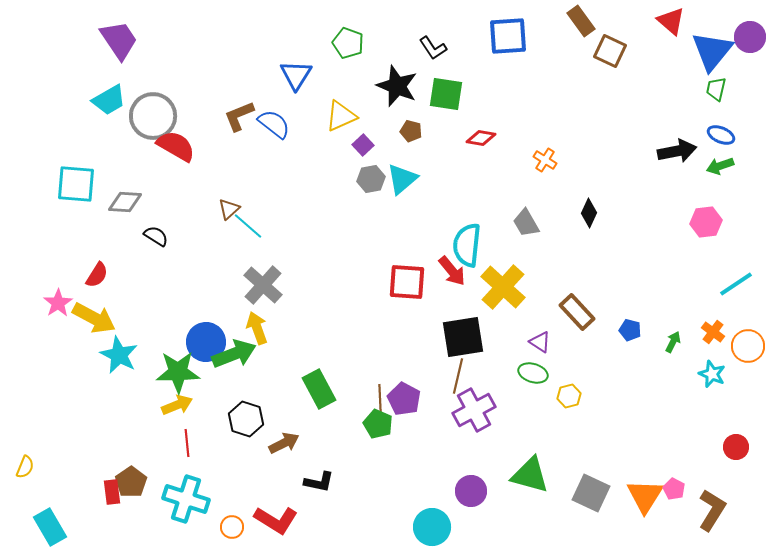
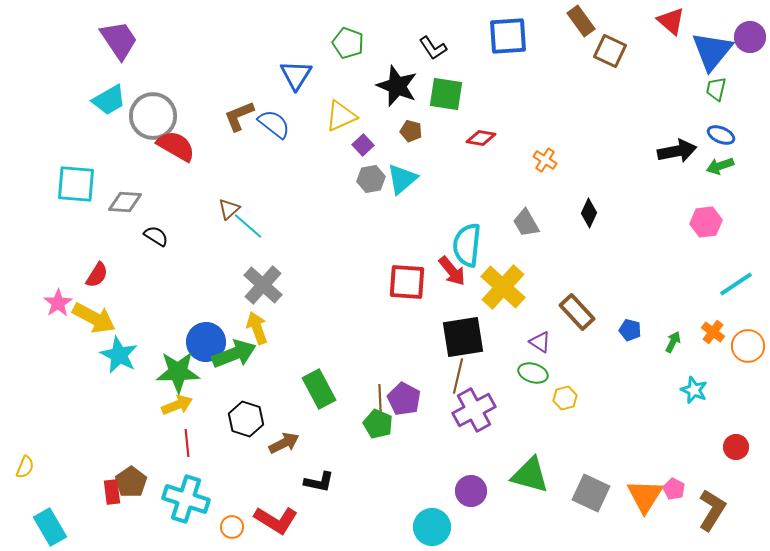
cyan star at (712, 374): moved 18 px left, 16 px down
yellow hexagon at (569, 396): moved 4 px left, 2 px down
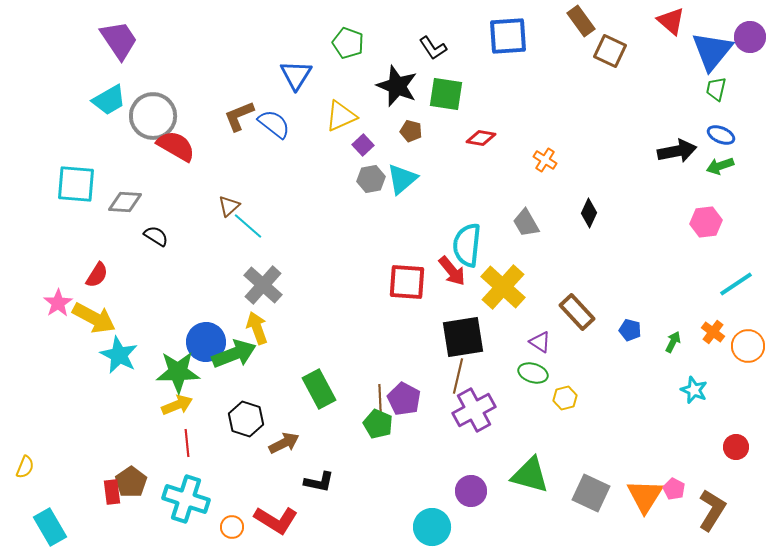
brown triangle at (229, 209): moved 3 px up
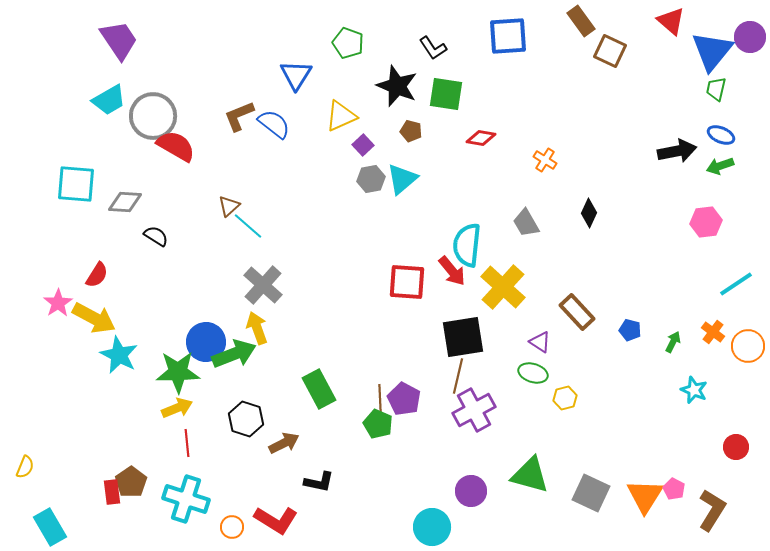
yellow arrow at (177, 405): moved 3 px down
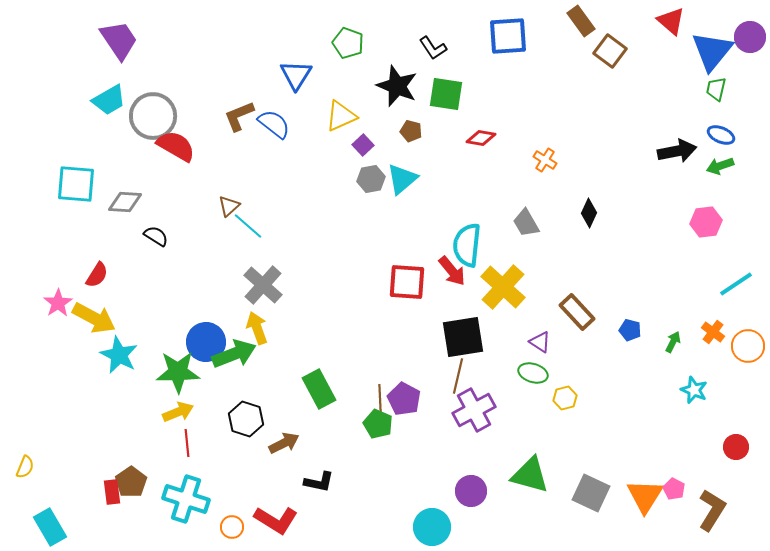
brown square at (610, 51): rotated 12 degrees clockwise
yellow arrow at (177, 408): moved 1 px right, 4 px down
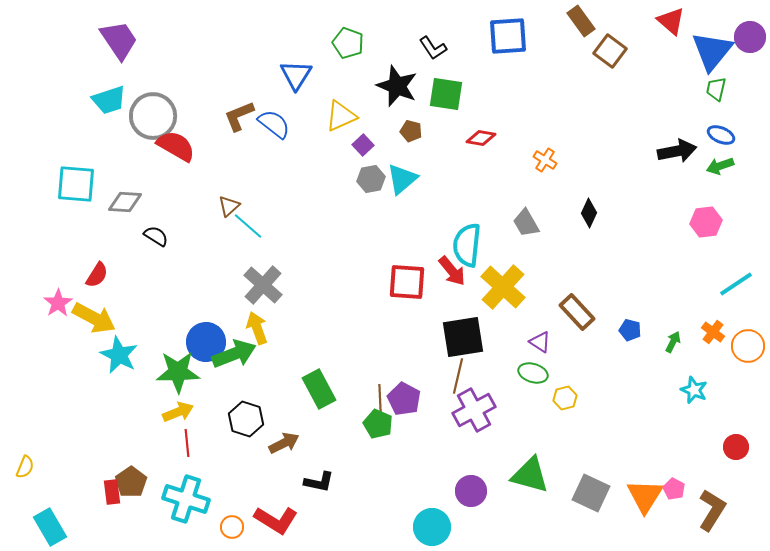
cyan trapezoid at (109, 100): rotated 12 degrees clockwise
